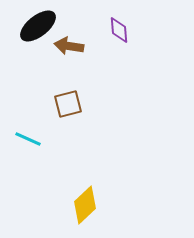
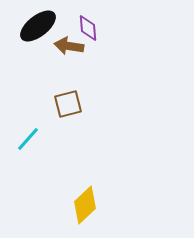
purple diamond: moved 31 px left, 2 px up
cyan line: rotated 72 degrees counterclockwise
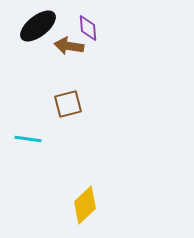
cyan line: rotated 56 degrees clockwise
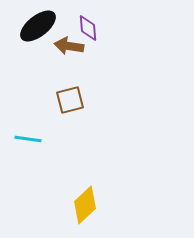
brown square: moved 2 px right, 4 px up
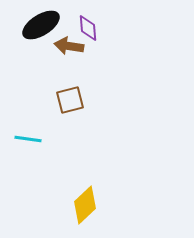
black ellipse: moved 3 px right, 1 px up; rotated 6 degrees clockwise
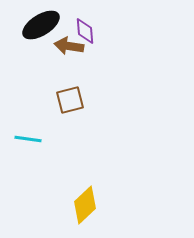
purple diamond: moved 3 px left, 3 px down
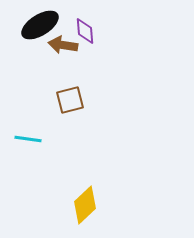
black ellipse: moved 1 px left
brown arrow: moved 6 px left, 1 px up
